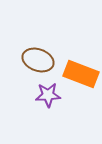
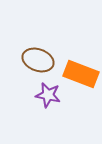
purple star: rotated 15 degrees clockwise
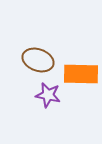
orange rectangle: rotated 20 degrees counterclockwise
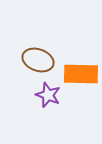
purple star: rotated 10 degrees clockwise
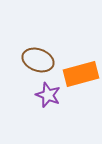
orange rectangle: rotated 16 degrees counterclockwise
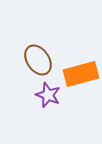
brown ellipse: rotated 36 degrees clockwise
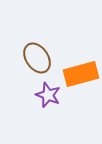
brown ellipse: moved 1 px left, 2 px up
